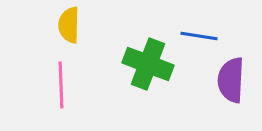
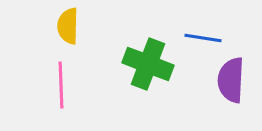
yellow semicircle: moved 1 px left, 1 px down
blue line: moved 4 px right, 2 px down
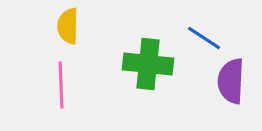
blue line: moved 1 px right; rotated 24 degrees clockwise
green cross: rotated 15 degrees counterclockwise
purple semicircle: moved 1 px down
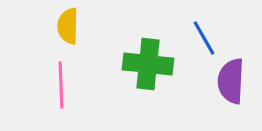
blue line: rotated 27 degrees clockwise
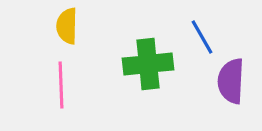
yellow semicircle: moved 1 px left
blue line: moved 2 px left, 1 px up
green cross: rotated 12 degrees counterclockwise
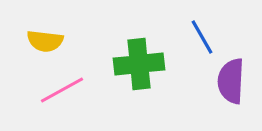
yellow semicircle: moved 22 px left, 15 px down; rotated 84 degrees counterclockwise
green cross: moved 9 px left
pink line: moved 1 px right, 5 px down; rotated 63 degrees clockwise
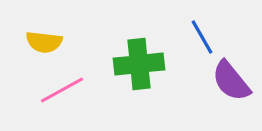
yellow semicircle: moved 1 px left, 1 px down
purple semicircle: rotated 42 degrees counterclockwise
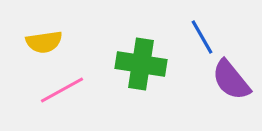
yellow semicircle: rotated 15 degrees counterclockwise
green cross: moved 2 px right; rotated 15 degrees clockwise
purple semicircle: moved 1 px up
